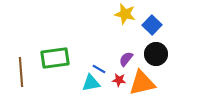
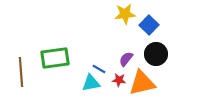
yellow star: rotated 20 degrees counterclockwise
blue square: moved 3 px left
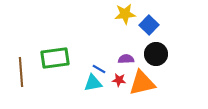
purple semicircle: rotated 49 degrees clockwise
cyan triangle: moved 2 px right
